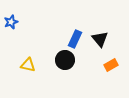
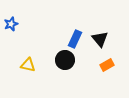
blue star: moved 2 px down
orange rectangle: moved 4 px left
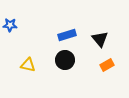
blue star: moved 1 px left, 1 px down; rotated 24 degrees clockwise
blue rectangle: moved 8 px left, 4 px up; rotated 48 degrees clockwise
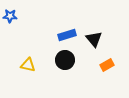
blue star: moved 9 px up
black triangle: moved 6 px left
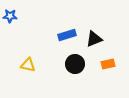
black triangle: rotated 48 degrees clockwise
black circle: moved 10 px right, 4 px down
orange rectangle: moved 1 px right, 1 px up; rotated 16 degrees clockwise
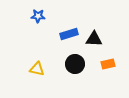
blue star: moved 28 px right
blue rectangle: moved 2 px right, 1 px up
black triangle: rotated 24 degrees clockwise
yellow triangle: moved 9 px right, 4 px down
